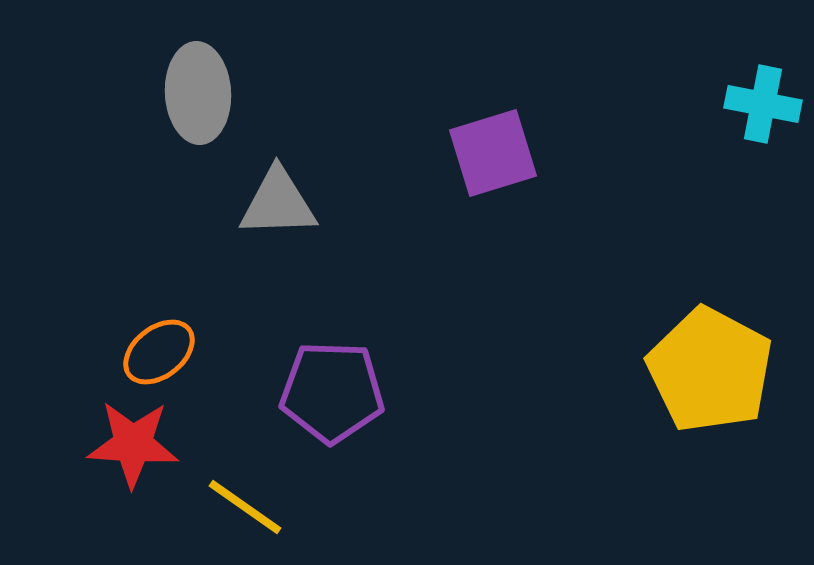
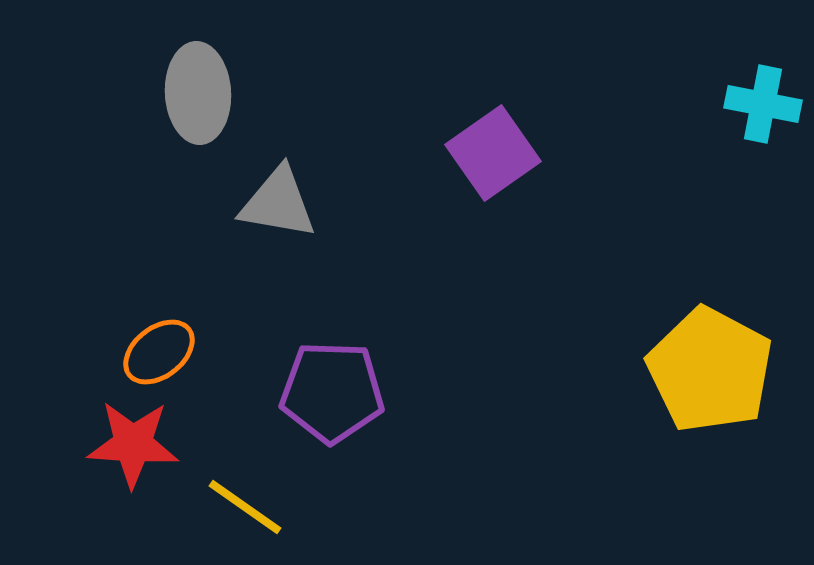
purple square: rotated 18 degrees counterclockwise
gray triangle: rotated 12 degrees clockwise
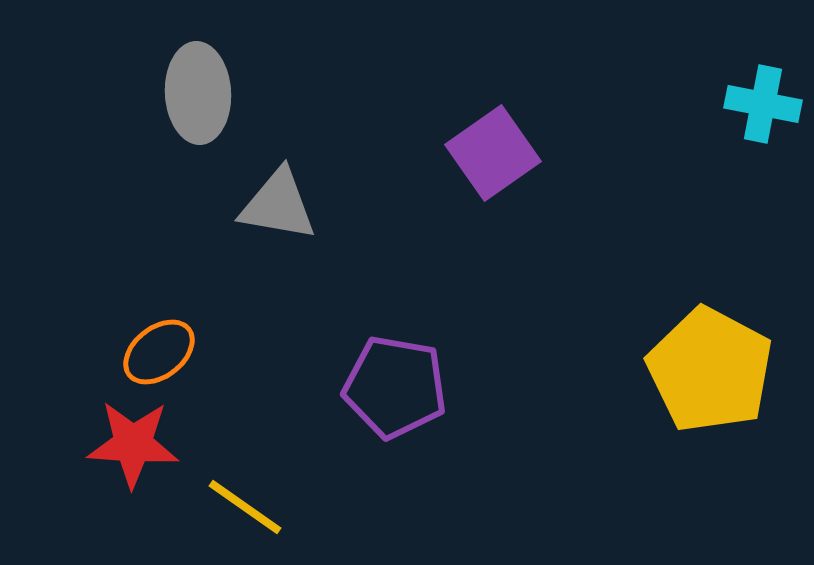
gray triangle: moved 2 px down
purple pentagon: moved 63 px right, 5 px up; rotated 8 degrees clockwise
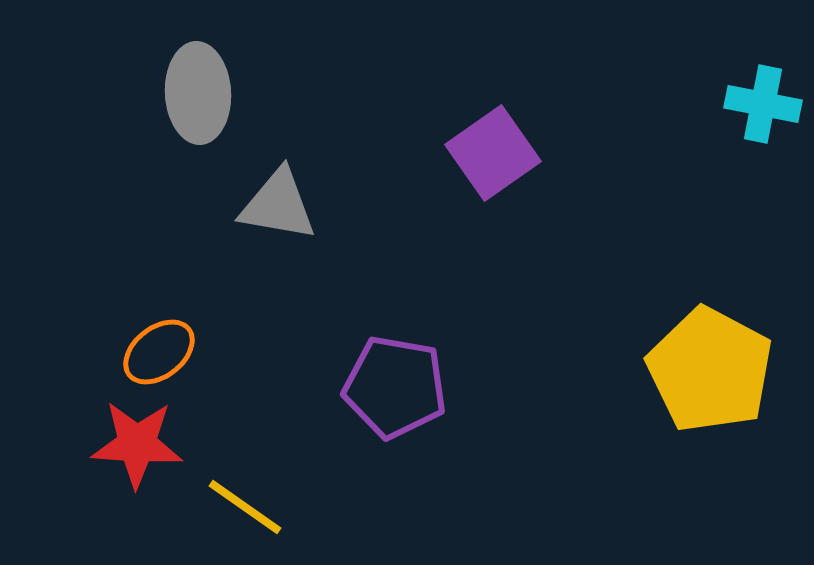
red star: moved 4 px right
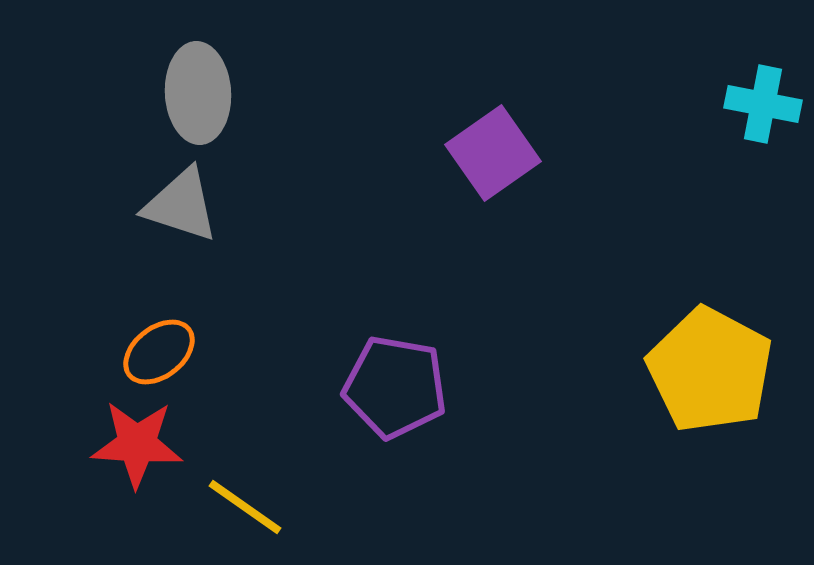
gray triangle: moved 97 px left; rotated 8 degrees clockwise
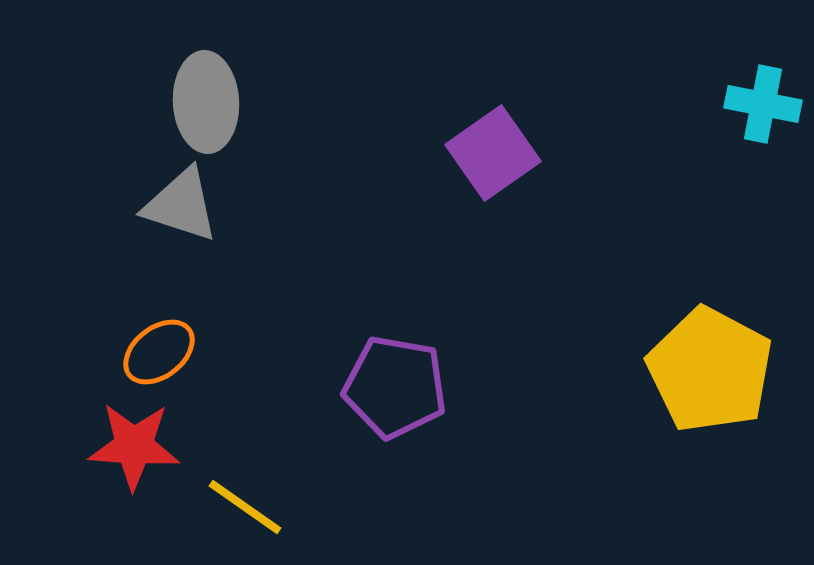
gray ellipse: moved 8 px right, 9 px down
red star: moved 3 px left, 2 px down
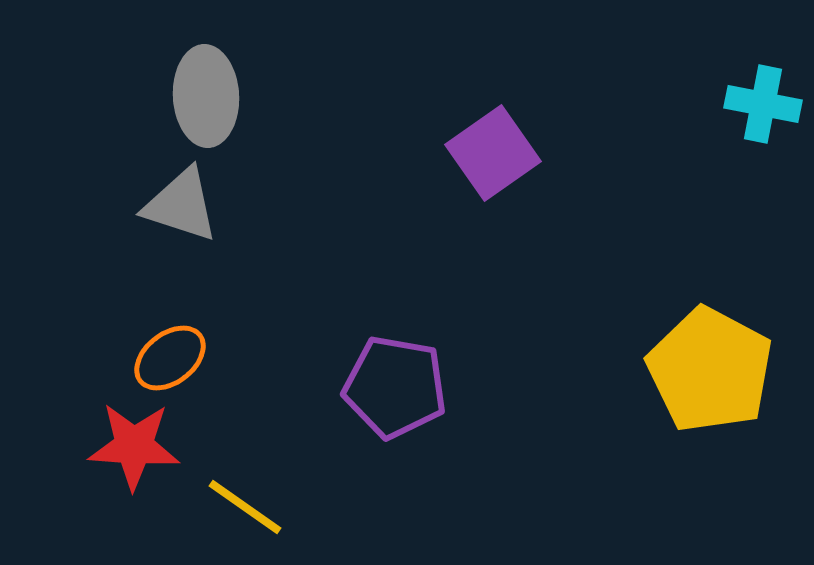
gray ellipse: moved 6 px up
orange ellipse: moved 11 px right, 6 px down
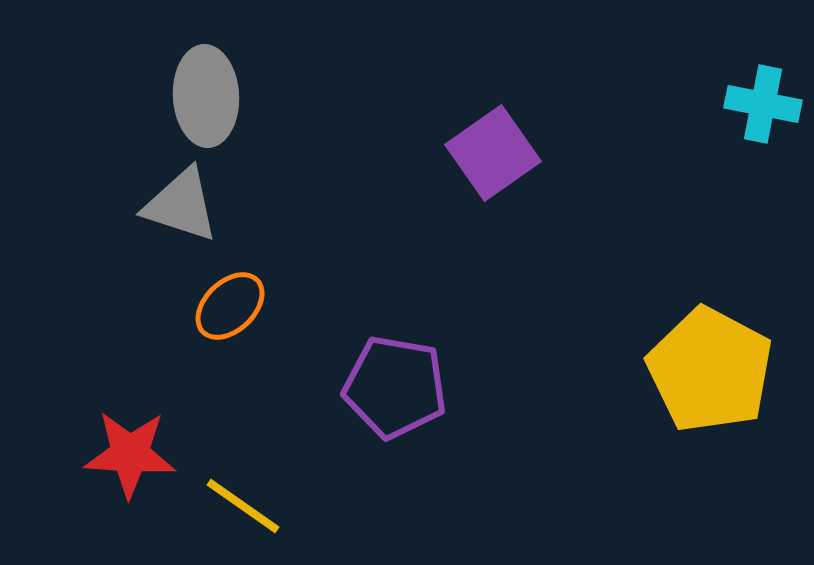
orange ellipse: moved 60 px right, 52 px up; rotated 6 degrees counterclockwise
red star: moved 4 px left, 8 px down
yellow line: moved 2 px left, 1 px up
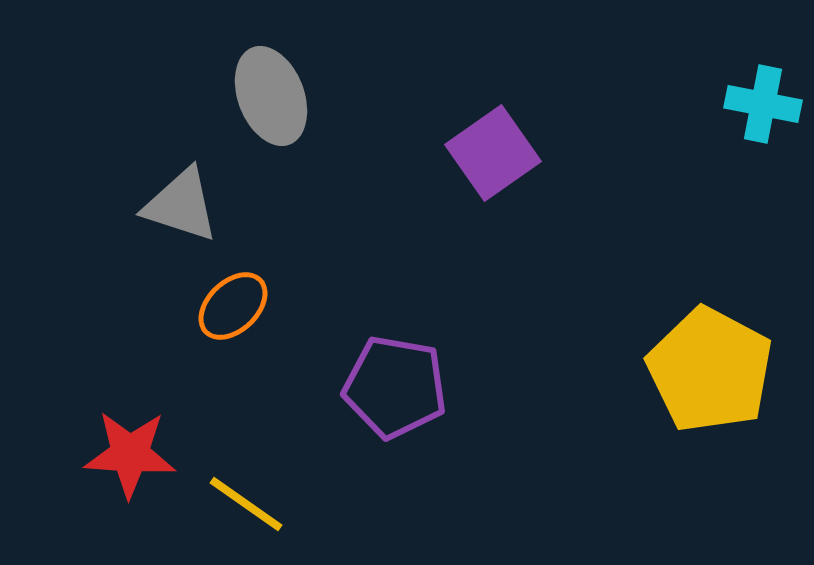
gray ellipse: moved 65 px right; rotated 18 degrees counterclockwise
orange ellipse: moved 3 px right
yellow line: moved 3 px right, 2 px up
